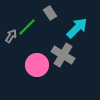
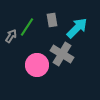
gray rectangle: moved 2 px right, 7 px down; rotated 24 degrees clockwise
green line: rotated 12 degrees counterclockwise
gray cross: moved 1 px left, 1 px up
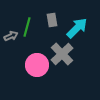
green line: rotated 18 degrees counterclockwise
gray arrow: rotated 32 degrees clockwise
gray cross: rotated 15 degrees clockwise
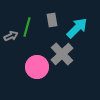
pink circle: moved 2 px down
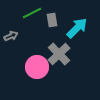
green line: moved 5 px right, 14 px up; rotated 48 degrees clockwise
gray cross: moved 3 px left
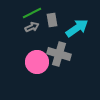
cyan arrow: rotated 10 degrees clockwise
gray arrow: moved 21 px right, 9 px up
gray cross: rotated 30 degrees counterclockwise
pink circle: moved 5 px up
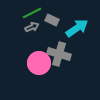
gray rectangle: rotated 56 degrees counterclockwise
pink circle: moved 2 px right, 1 px down
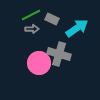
green line: moved 1 px left, 2 px down
gray rectangle: moved 1 px up
gray arrow: moved 2 px down; rotated 24 degrees clockwise
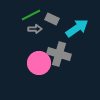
gray arrow: moved 3 px right
